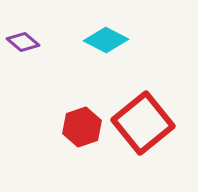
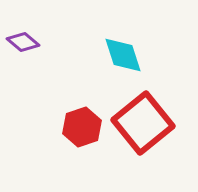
cyan diamond: moved 17 px right, 15 px down; rotated 45 degrees clockwise
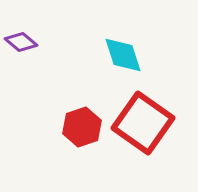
purple diamond: moved 2 px left
red square: rotated 16 degrees counterclockwise
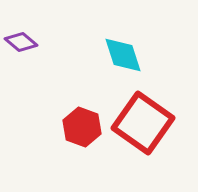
red hexagon: rotated 21 degrees counterclockwise
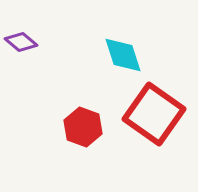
red square: moved 11 px right, 9 px up
red hexagon: moved 1 px right
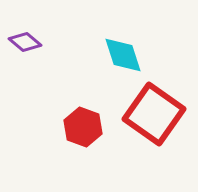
purple diamond: moved 4 px right
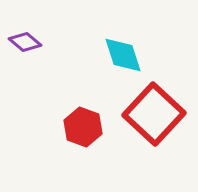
red square: rotated 8 degrees clockwise
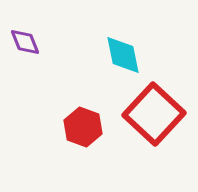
purple diamond: rotated 28 degrees clockwise
cyan diamond: rotated 6 degrees clockwise
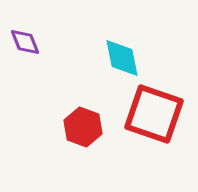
cyan diamond: moved 1 px left, 3 px down
red square: rotated 24 degrees counterclockwise
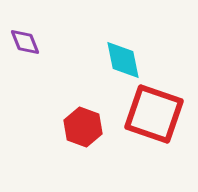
cyan diamond: moved 1 px right, 2 px down
